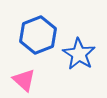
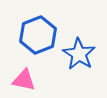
pink triangle: rotated 30 degrees counterclockwise
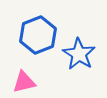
pink triangle: moved 2 px down; rotated 25 degrees counterclockwise
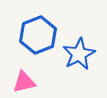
blue star: rotated 12 degrees clockwise
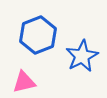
blue star: moved 3 px right, 2 px down
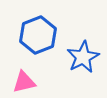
blue star: moved 1 px right, 1 px down
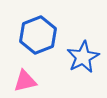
pink triangle: moved 1 px right, 1 px up
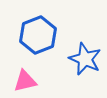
blue star: moved 2 px right, 2 px down; rotated 20 degrees counterclockwise
